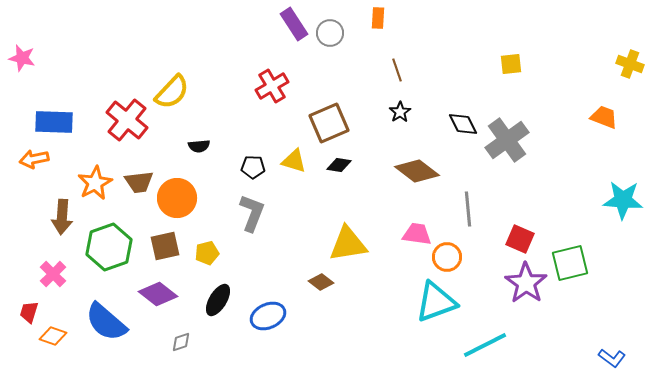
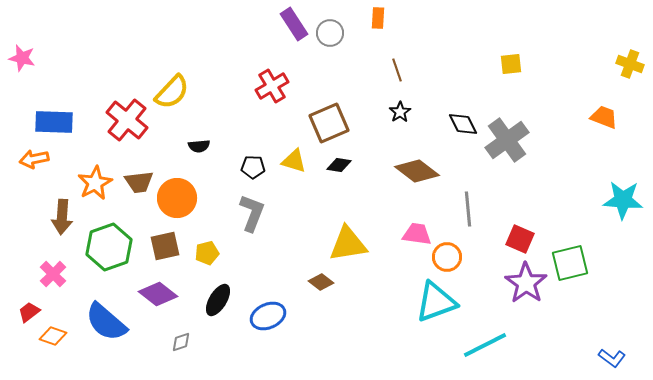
red trapezoid at (29, 312): rotated 35 degrees clockwise
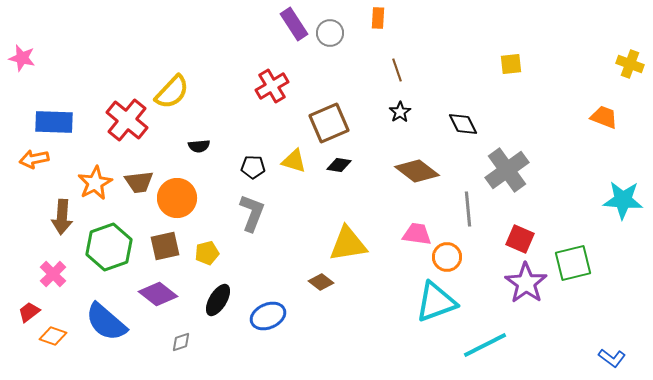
gray cross at (507, 140): moved 30 px down
green square at (570, 263): moved 3 px right
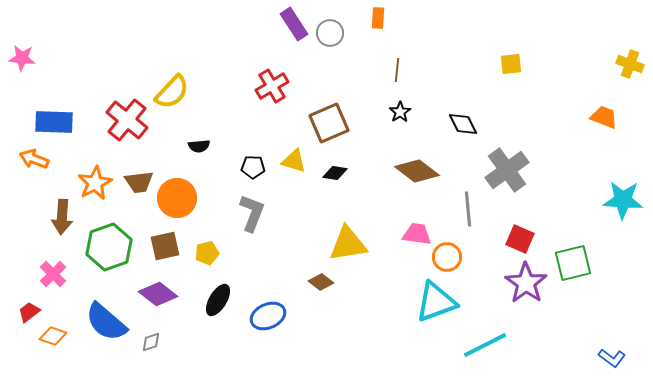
pink star at (22, 58): rotated 8 degrees counterclockwise
brown line at (397, 70): rotated 25 degrees clockwise
orange arrow at (34, 159): rotated 32 degrees clockwise
black diamond at (339, 165): moved 4 px left, 8 px down
gray diamond at (181, 342): moved 30 px left
